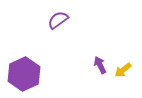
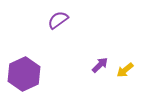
purple arrow: rotated 72 degrees clockwise
yellow arrow: moved 2 px right
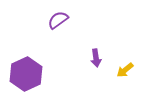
purple arrow: moved 4 px left, 7 px up; rotated 126 degrees clockwise
purple hexagon: moved 2 px right
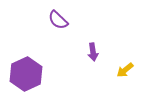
purple semicircle: rotated 100 degrees counterclockwise
purple arrow: moved 3 px left, 6 px up
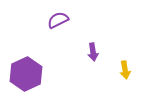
purple semicircle: rotated 110 degrees clockwise
yellow arrow: rotated 60 degrees counterclockwise
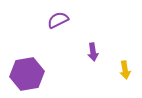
purple hexagon: moved 1 px right; rotated 16 degrees clockwise
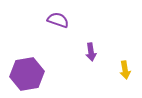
purple semicircle: rotated 45 degrees clockwise
purple arrow: moved 2 px left
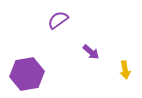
purple semicircle: rotated 55 degrees counterclockwise
purple arrow: rotated 42 degrees counterclockwise
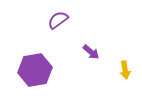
purple hexagon: moved 8 px right, 4 px up
